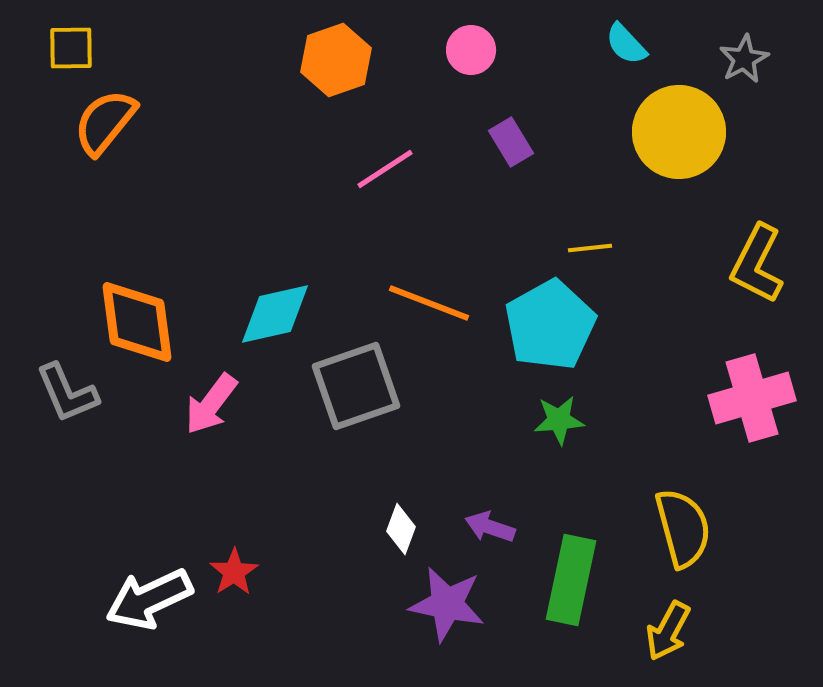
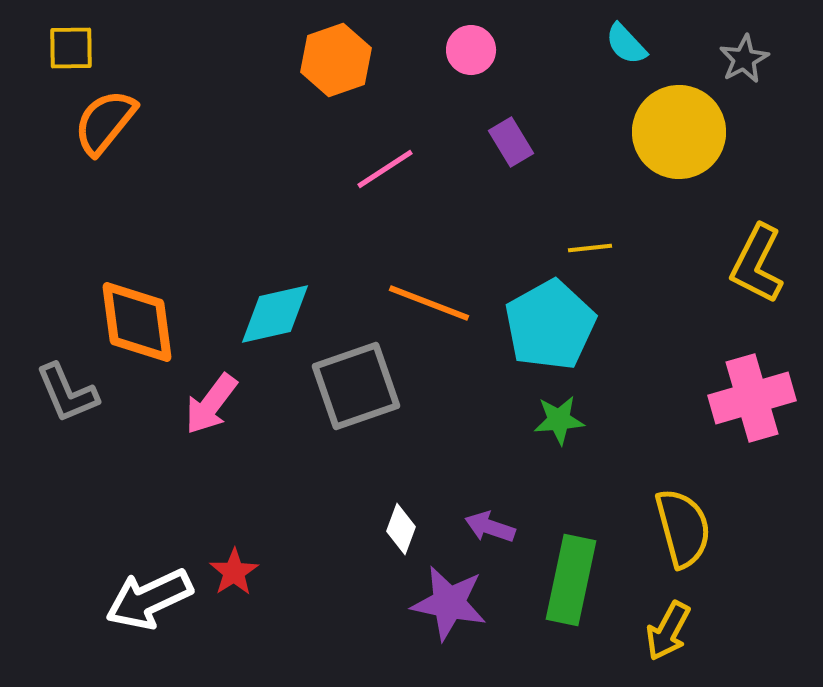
purple star: moved 2 px right, 1 px up
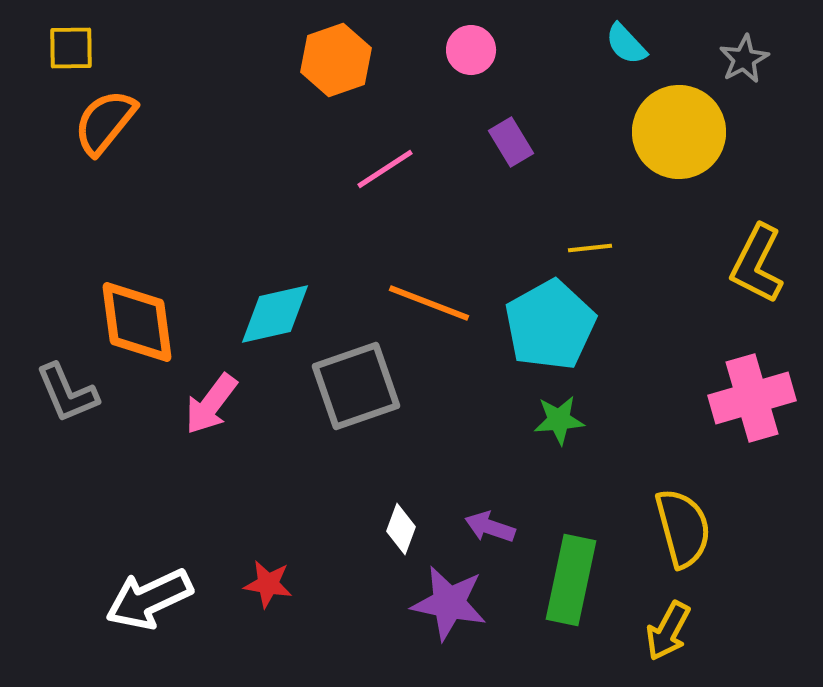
red star: moved 34 px right, 12 px down; rotated 30 degrees counterclockwise
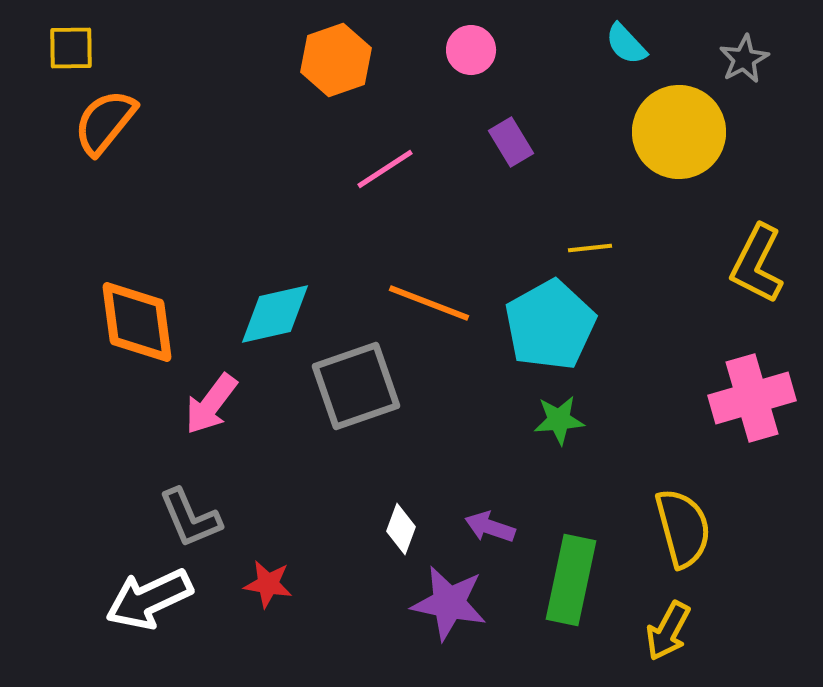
gray L-shape: moved 123 px right, 125 px down
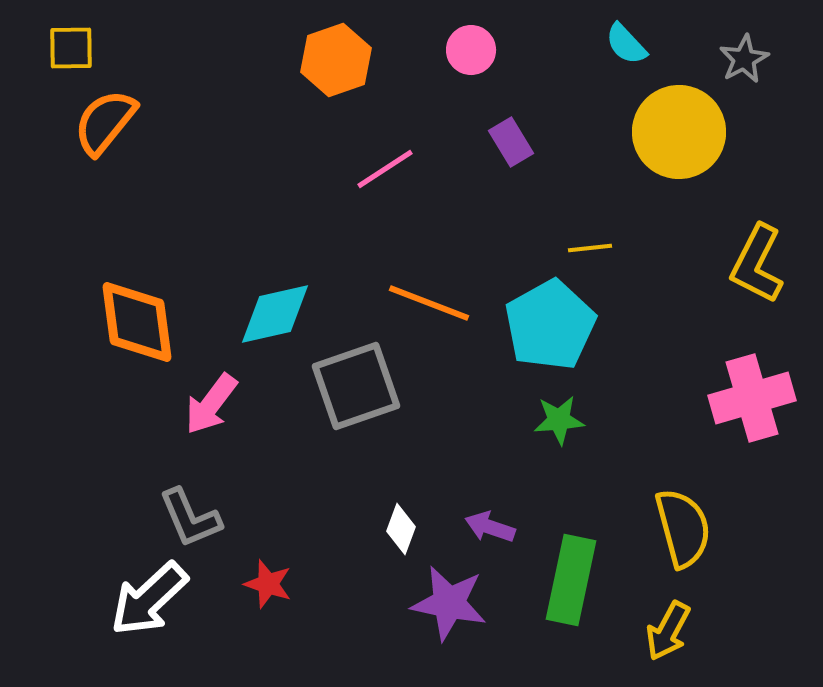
red star: rotated 9 degrees clockwise
white arrow: rotated 18 degrees counterclockwise
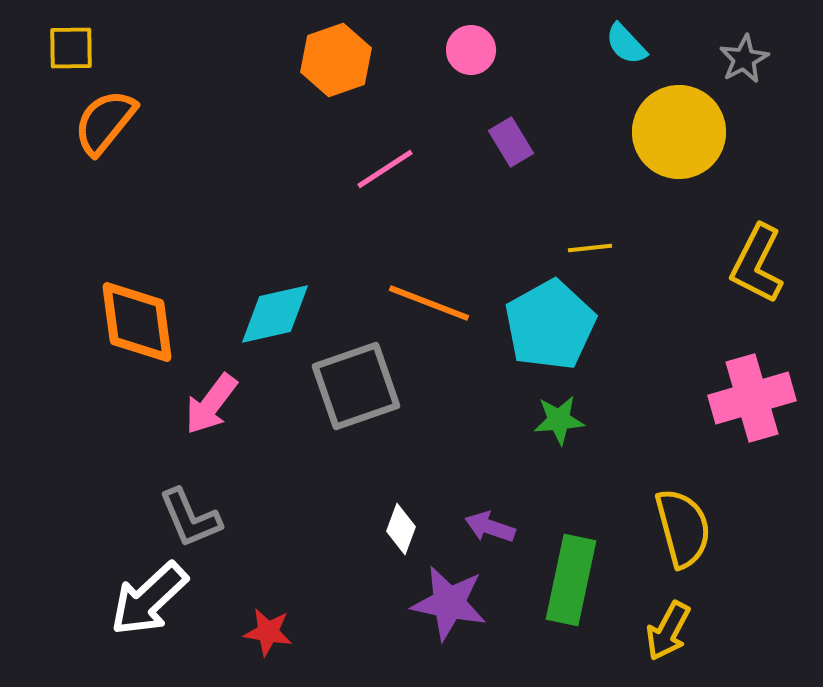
red star: moved 48 px down; rotated 9 degrees counterclockwise
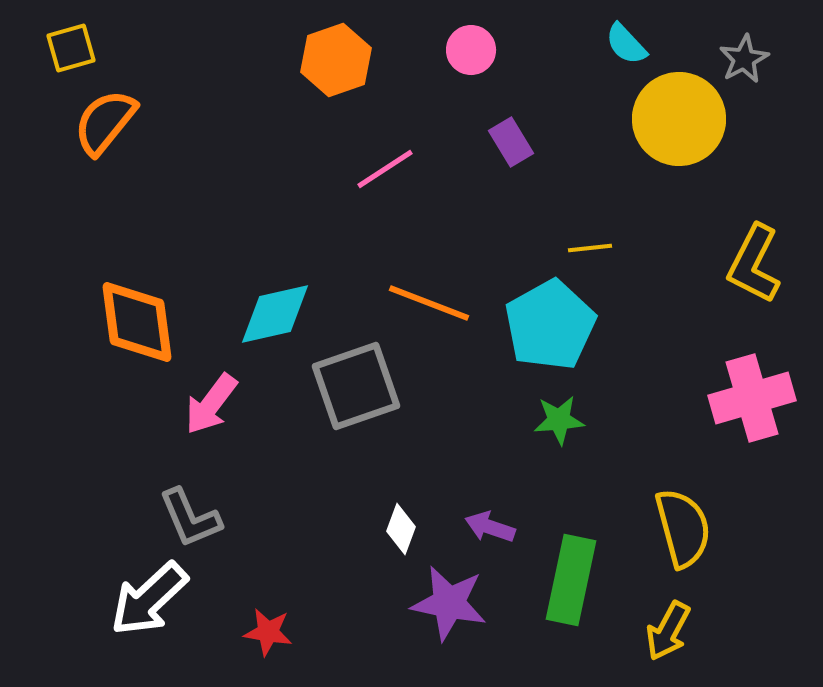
yellow square: rotated 15 degrees counterclockwise
yellow circle: moved 13 px up
yellow L-shape: moved 3 px left
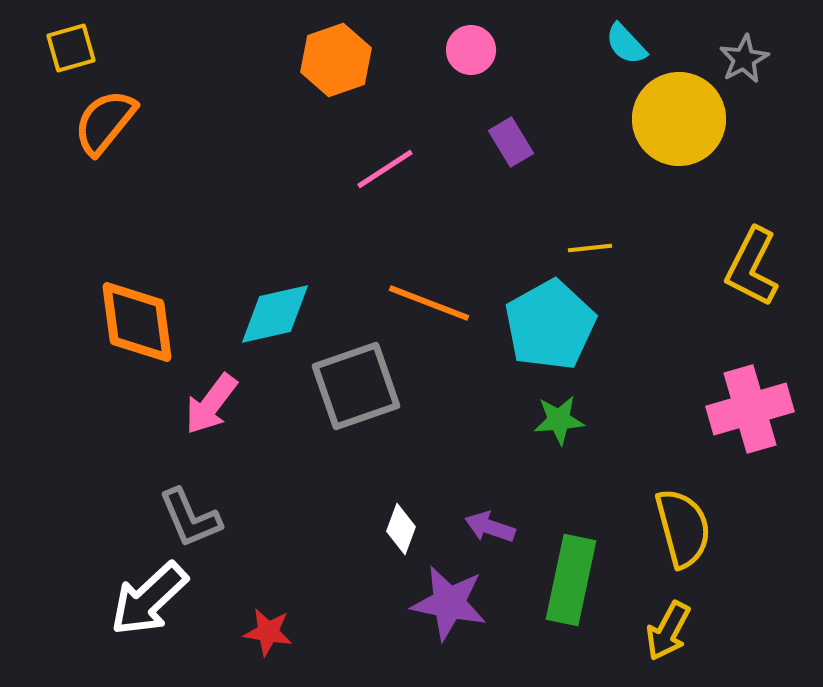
yellow L-shape: moved 2 px left, 3 px down
pink cross: moved 2 px left, 11 px down
